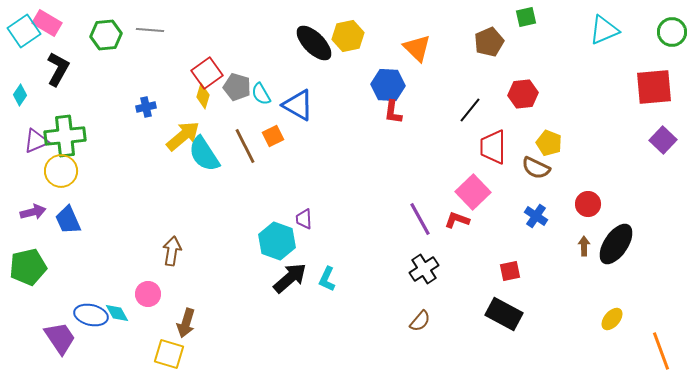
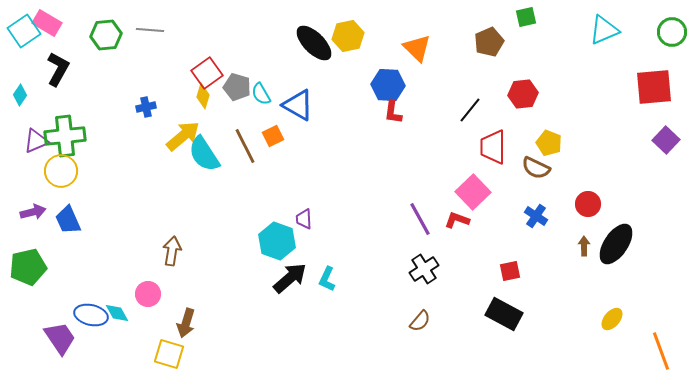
purple square at (663, 140): moved 3 px right
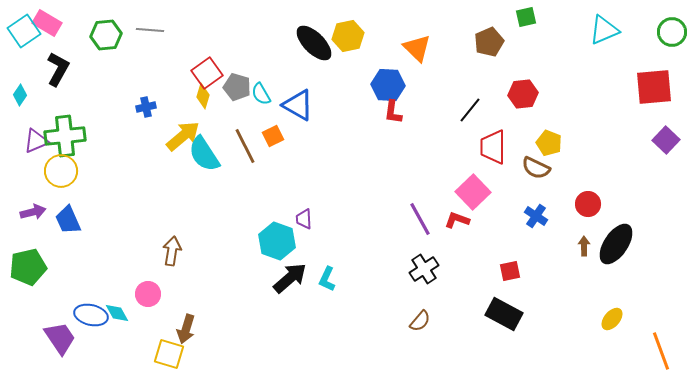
brown arrow at (186, 323): moved 6 px down
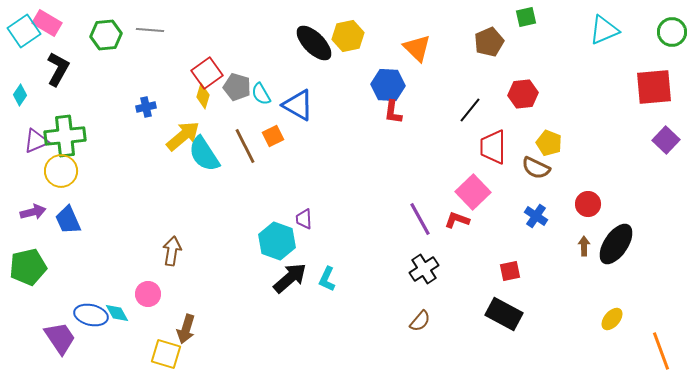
yellow square at (169, 354): moved 3 px left
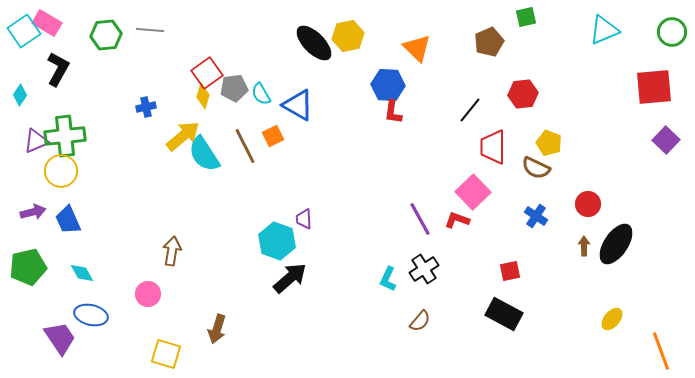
gray pentagon at (237, 87): moved 3 px left, 1 px down; rotated 24 degrees counterclockwise
cyan L-shape at (327, 279): moved 61 px right
cyan diamond at (117, 313): moved 35 px left, 40 px up
brown arrow at (186, 329): moved 31 px right
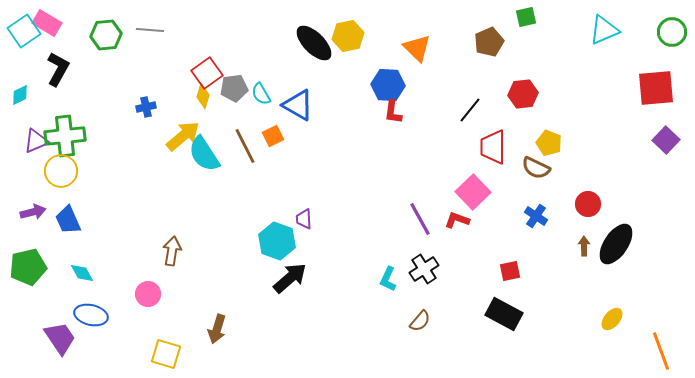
red square at (654, 87): moved 2 px right, 1 px down
cyan diamond at (20, 95): rotated 30 degrees clockwise
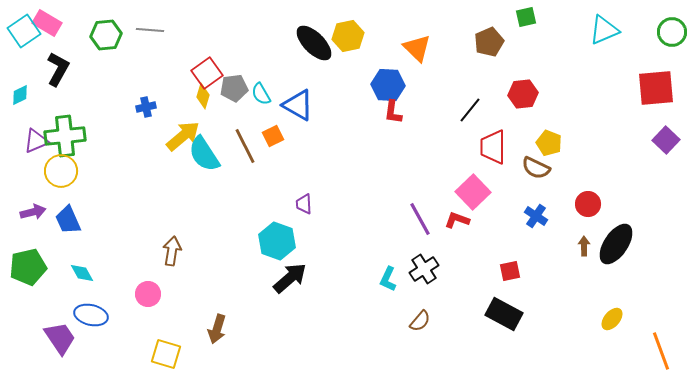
purple trapezoid at (304, 219): moved 15 px up
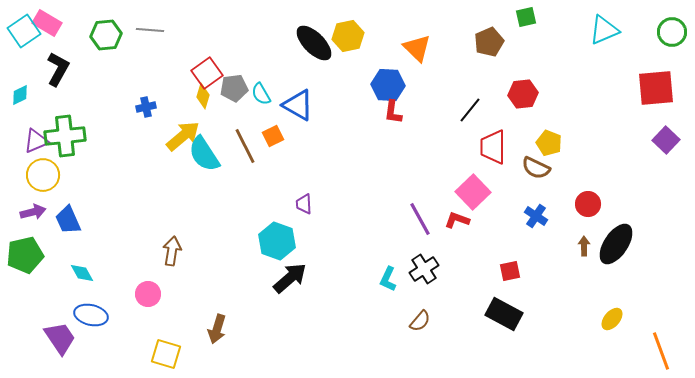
yellow circle at (61, 171): moved 18 px left, 4 px down
green pentagon at (28, 267): moved 3 px left, 12 px up
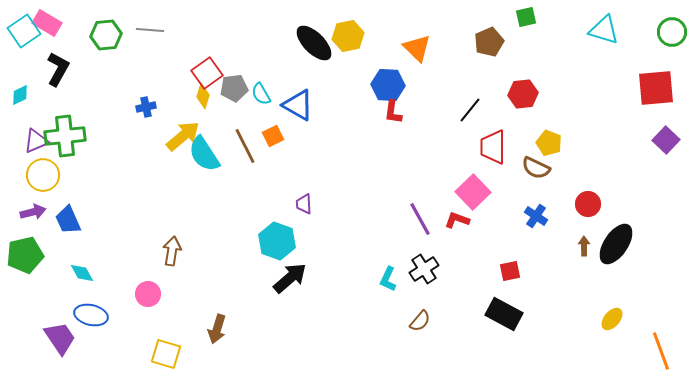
cyan triangle at (604, 30): rotated 40 degrees clockwise
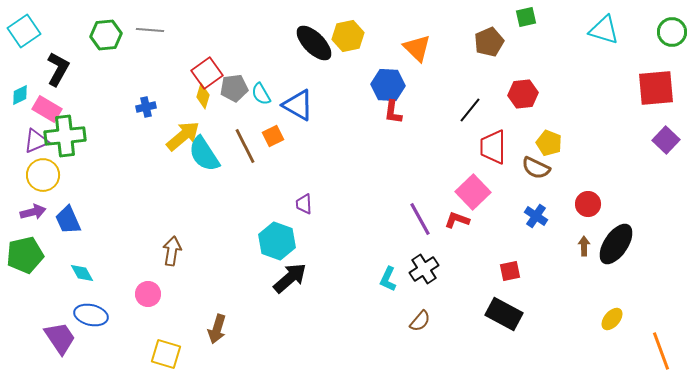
pink rectangle at (47, 23): moved 86 px down
